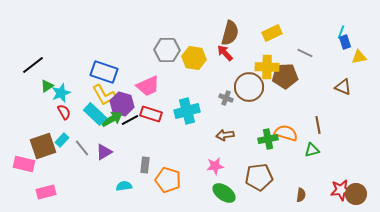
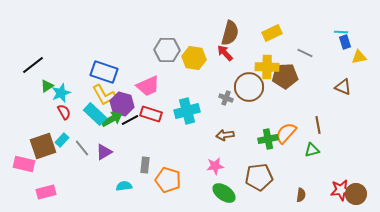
cyan line at (341, 32): rotated 72 degrees clockwise
orange semicircle at (286, 133): rotated 65 degrees counterclockwise
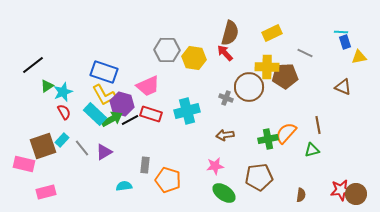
cyan star at (61, 93): moved 2 px right, 1 px up
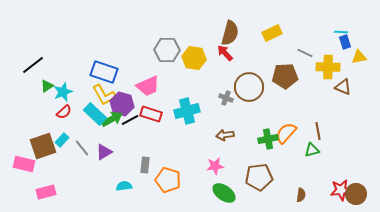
yellow cross at (267, 67): moved 61 px right
red semicircle at (64, 112): rotated 77 degrees clockwise
brown line at (318, 125): moved 6 px down
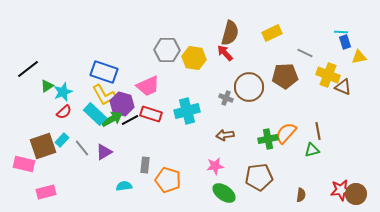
black line at (33, 65): moved 5 px left, 4 px down
yellow cross at (328, 67): moved 8 px down; rotated 20 degrees clockwise
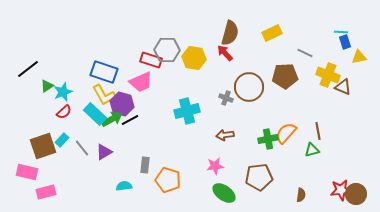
pink trapezoid at (148, 86): moved 7 px left, 4 px up
red rectangle at (151, 114): moved 54 px up
pink rectangle at (24, 164): moved 3 px right, 8 px down
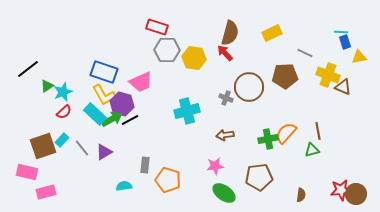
red rectangle at (151, 60): moved 6 px right, 33 px up
